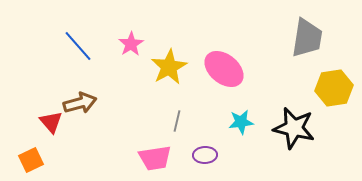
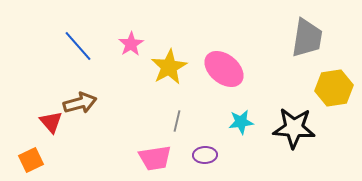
black star: rotated 9 degrees counterclockwise
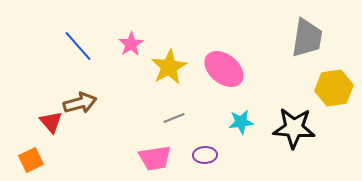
gray line: moved 3 px left, 3 px up; rotated 55 degrees clockwise
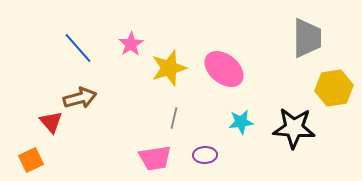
gray trapezoid: rotated 9 degrees counterclockwise
blue line: moved 2 px down
yellow star: moved 1 px down; rotated 12 degrees clockwise
brown arrow: moved 5 px up
gray line: rotated 55 degrees counterclockwise
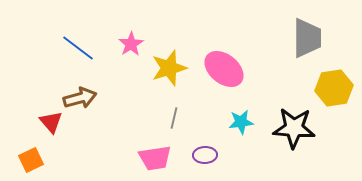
blue line: rotated 12 degrees counterclockwise
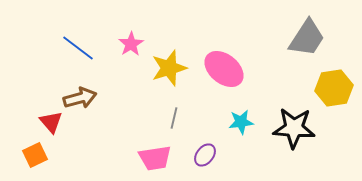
gray trapezoid: rotated 33 degrees clockwise
purple ellipse: rotated 50 degrees counterclockwise
orange square: moved 4 px right, 5 px up
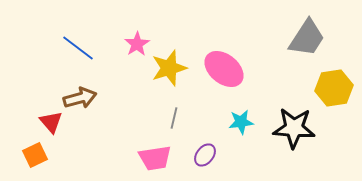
pink star: moved 6 px right
